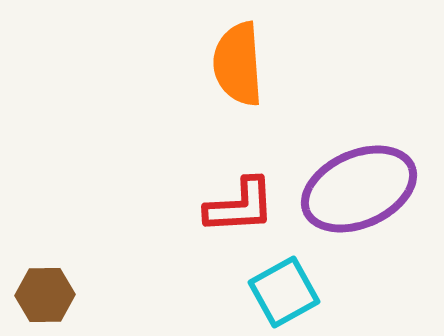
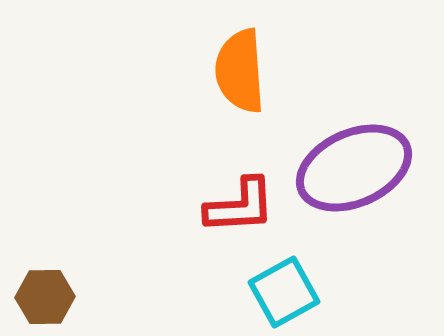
orange semicircle: moved 2 px right, 7 px down
purple ellipse: moved 5 px left, 21 px up
brown hexagon: moved 2 px down
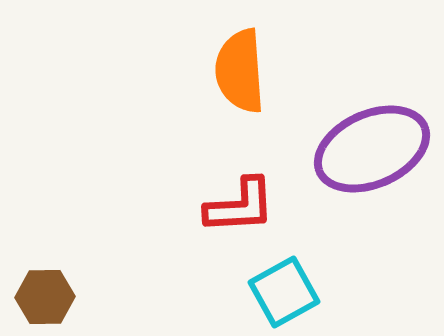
purple ellipse: moved 18 px right, 19 px up
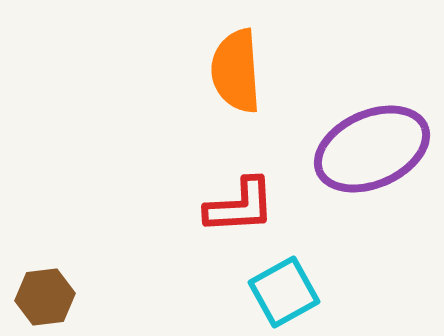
orange semicircle: moved 4 px left
brown hexagon: rotated 6 degrees counterclockwise
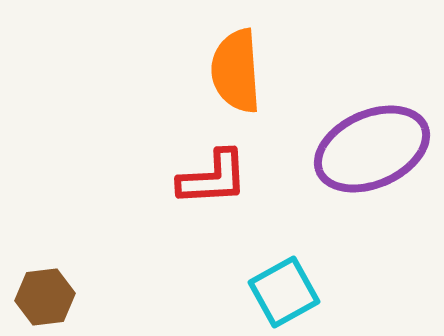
red L-shape: moved 27 px left, 28 px up
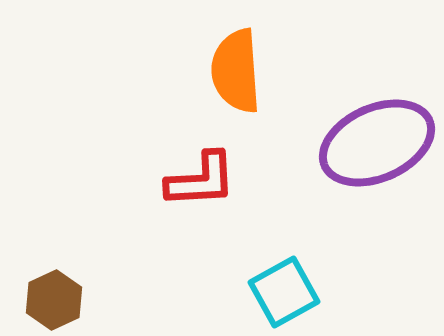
purple ellipse: moved 5 px right, 6 px up
red L-shape: moved 12 px left, 2 px down
brown hexagon: moved 9 px right, 3 px down; rotated 18 degrees counterclockwise
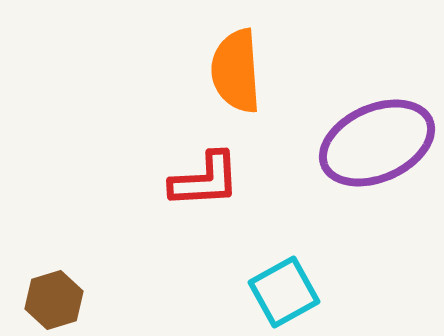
red L-shape: moved 4 px right
brown hexagon: rotated 8 degrees clockwise
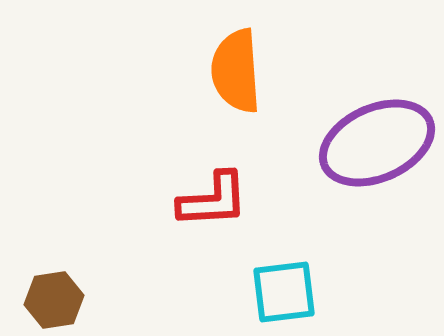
red L-shape: moved 8 px right, 20 px down
cyan square: rotated 22 degrees clockwise
brown hexagon: rotated 8 degrees clockwise
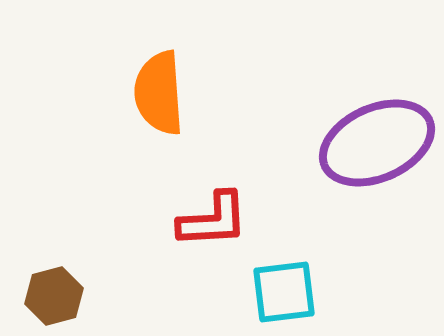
orange semicircle: moved 77 px left, 22 px down
red L-shape: moved 20 px down
brown hexagon: moved 4 px up; rotated 6 degrees counterclockwise
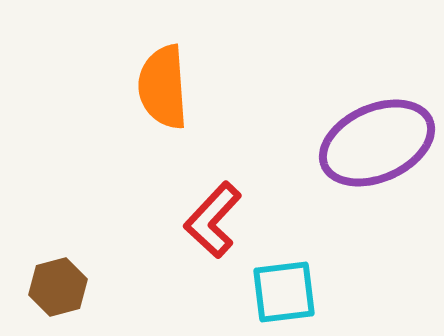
orange semicircle: moved 4 px right, 6 px up
red L-shape: rotated 136 degrees clockwise
brown hexagon: moved 4 px right, 9 px up
